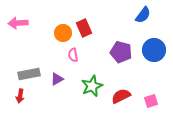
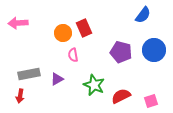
green star: moved 2 px right, 1 px up; rotated 25 degrees counterclockwise
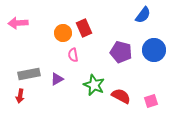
red semicircle: rotated 54 degrees clockwise
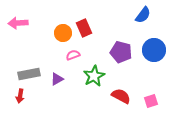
pink semicircle: rotated 80 degrees clockwise
green star: moved 9 px up; rotated 20 degrees clockwise
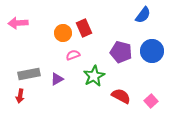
blue circle: moved 2 px left, 1 px down
pink square: rotated 24 degrees counterclockwise
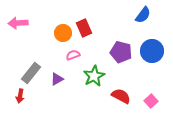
gray rectangle: moved 2 px right, 1 px up; rotated 40 degrees counterclockwise
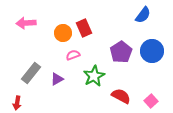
pink arrow: moved 8 px right
purple pentagon: rotated 25 degrees clockwise
red arrow: moved 3 px left, 7 px down
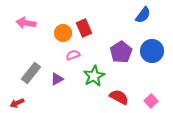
pink arrow: rotated 12 degrees clockwise
red semicircle: moved 2 px left, 1 px down
red arrow: rotated 56 degrees clockwise
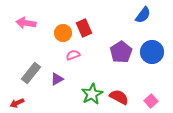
blue circle: moved 1 px down
green star: moved 2 px left, 18 px down
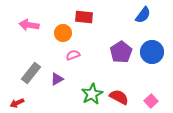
pink arrow: moved 3 px right, 2 px down
red rectangle: moved 11 px up; rotated 60 degrees counterclockwise
